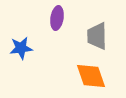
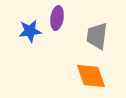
gray trapezoid: rotated 8 degrees clockwise
blue star: moved 9 px right, 17 px up
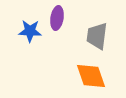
blue star: rotated 10 degrees clockwise
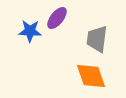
purple ellipse: rotated 30 degrees clockwise
gray trapezoid: moved 3 px down
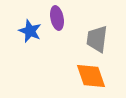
purple ellipse: rotated 50 degrees counterclockwise
blue star: rotated 20 degrees clockwise
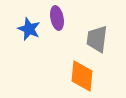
blue star: moved 1 px left, 2 px up
orange diamond: moved 9 px left; rotated 24 degrees clockwise
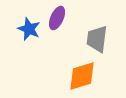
purple ellipse: rotated 35 degrees clockwise
orange diamond: rotated 68 degrees clockwise
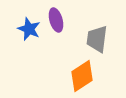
purple ellipse: moved 1 px left, 2 px down; rotated 40 degrees counterclockwise
orange diamond: rotated 16 degrees counterclockwise
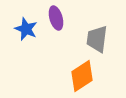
purple ellipse: moved 2 px up
blue star: moved 3 px left
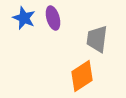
purple ellipse: moved 3 px left
blue star: moved 2 px left, 11 px up
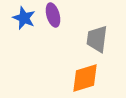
purple ellipse: moved 3 px up
orange diamond: moved 3 px right, 2 px down; rotated 16 degrees clockwise
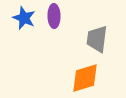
purple ellipse: moved 1 px right, 1 px down; rotated 15 degrees clockwise
